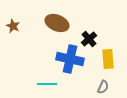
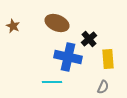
blue cross: moved 2 px left, 2 px up
cyan line: moved 5 px right, 2 px up
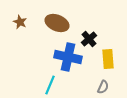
brown star: moved 7 px right, 4 px up
cyan line: moved 2 px left, 3 px down; rotated 66 degrees counterclockwise
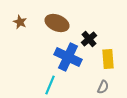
blue cross: rotated 12 degrees clockwise
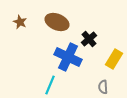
brown ellipse: moved 1 px up
yellow rectangle: moved 6 px right; rotated 36 degrees clockwise
gray semicircle: rotated 152 degrees clockwise
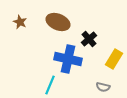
brown ellipse: moved 1 px right
blue cross: moved 2 px down; rotated 12 degrees counterclockwise
gray semicircle: rotated 72 degrees counterclockwise
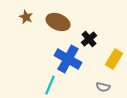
brown star: moved 6 px right, 5 px up
blue cross: rotated 16 degrees clockwise
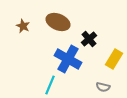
brown star: moved 3 px left, 9 px down
